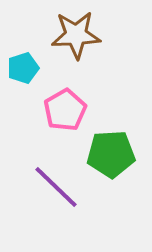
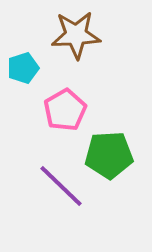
green pentagon: moved 2 px left, 1 px down
purple line: moved 5 px right, 1 px up
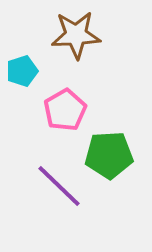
cyan pentagon: moved 1 px left, 3 px down
purple line: moved 2 px left
